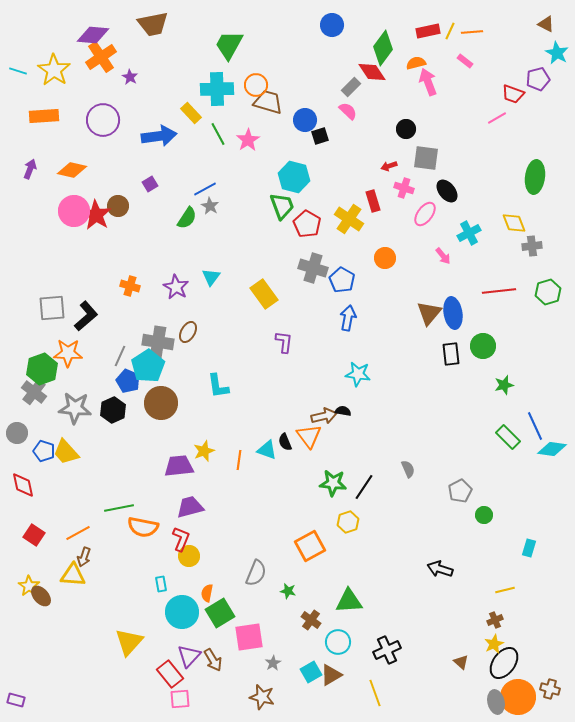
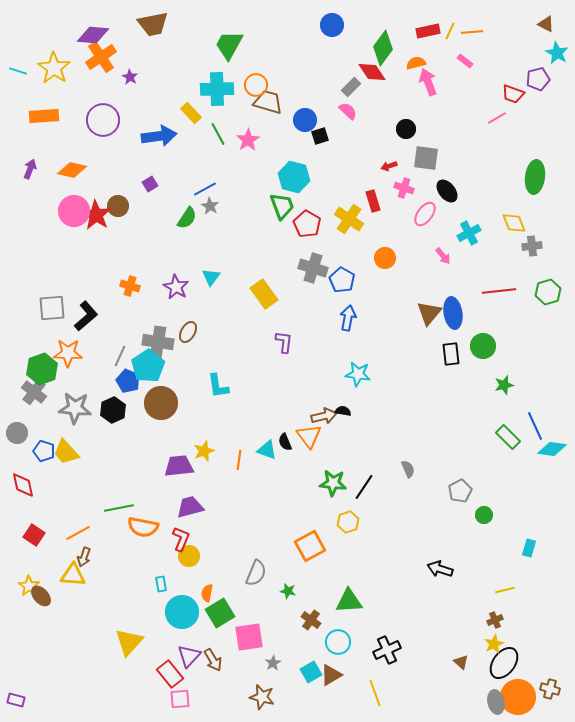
yellow star at (54, 70): moved 2 px up
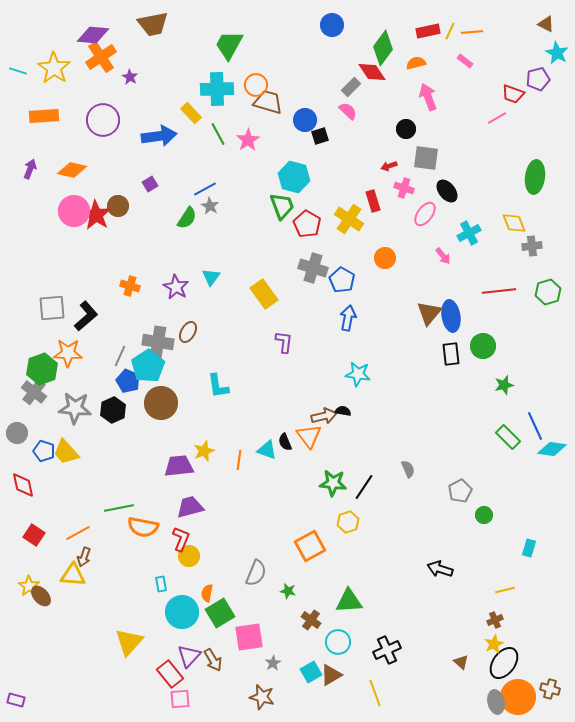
pink arrow at (428, 82): moved 15 px down
blue ellipse at (453, 313): moved 2 px left, 3 px down
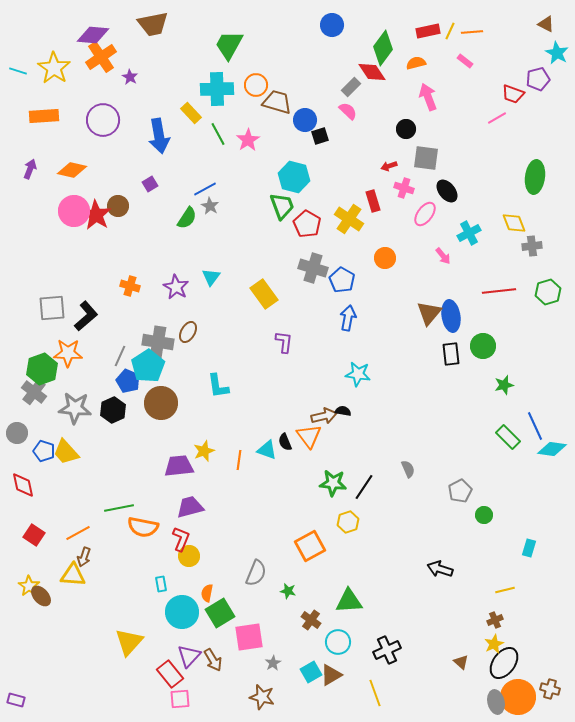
brown trapezoid at (268, 102): moved 9 px right
blue arrow at (159, 136): rotated 88 degrees clockwise
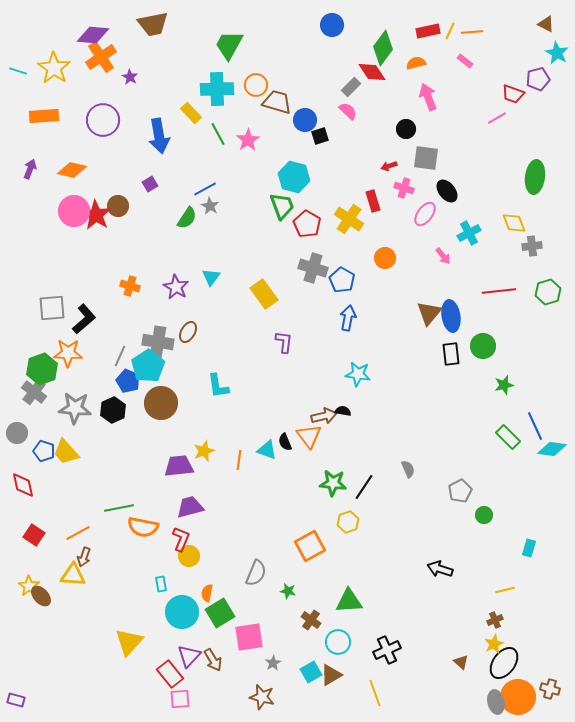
black L-shape at (86, 316): moved 2 px left, 3 px down
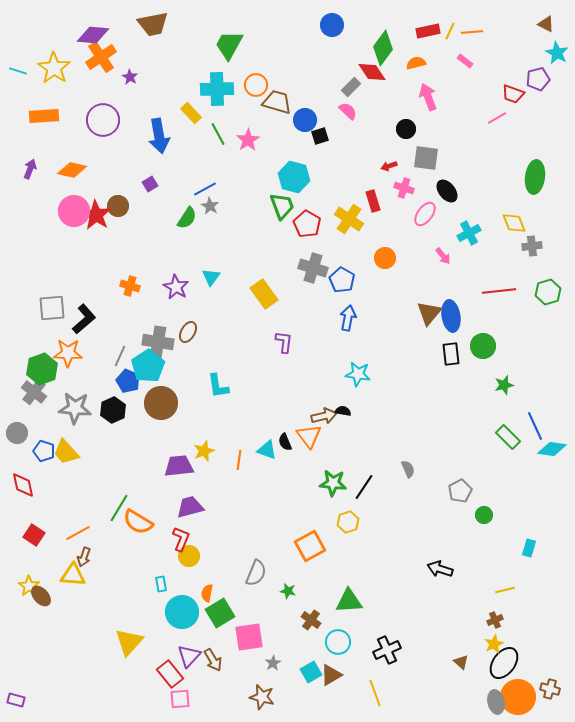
green line at (119, 508): rotated 48 degrees counterclockwise
orange semicircle at (143, 527): moved 5 px left, 5 px up; rotated 20 degrees clockwise
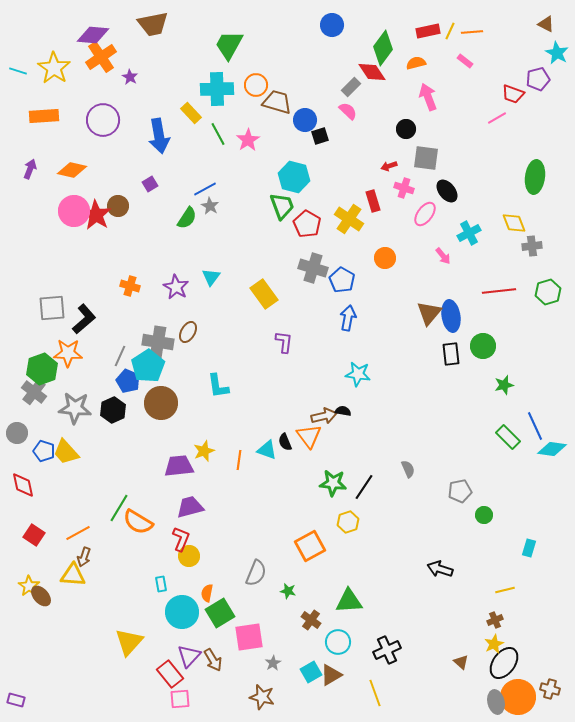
gray pentagon at (460, 491): rotated 15 degrees clockwise
